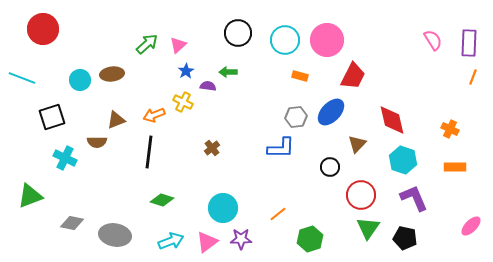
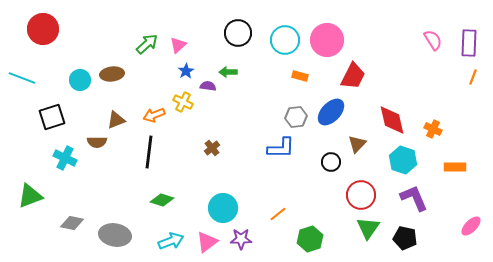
orange cross at (450, 129): moved 17 px left
black circle at (330, 167): moved 1 px right, 5 px up
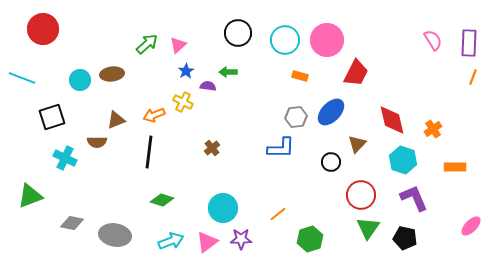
red trapezoid at (353, 76): moved 3 px right, 3 px up
orange cross at (433, 129): rotated 30 degrees clockwise
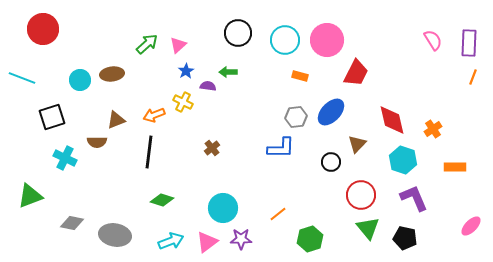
green triangle at (368, 228): rotated 15 degrees counterclockwise
